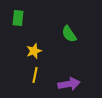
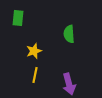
green semicircle: rotated 30 degrees clockwise
purple arrow: rotated 85 degrees clockwise
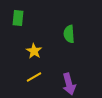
yellow star: rotated 21 degrees counterclockwise
yellow line: moved 1 px left, 2 px down; rotated 49 degrees clockwise
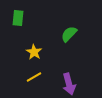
green semicircle: rotated 48 degrees clockwise
yellow star: moved 1 px down
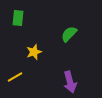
yellow star: rotated 21 degrees clockwise
yellow line: moved 19 px left
purple arrow: moved 1 px right, 2 px up
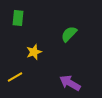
purple arrow: moved 1 px down; rotated 135 degrees clockwise
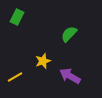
green rectangle: moved 1 px left, 1 px up; rotated 21 degrees clockwise
yellow star: moved 9 px right, 9 px down
purple arrow: moved 7 px up
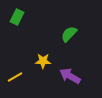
yellow star: rotated 21 degrees clockwise
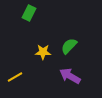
green rectangle: moved 12 px right, 4 px up
green semicircle: moved 12 px down
yellow star: moved 9 px up
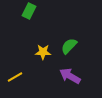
green rectangle: moved 2 px up
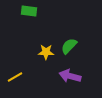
green rectangle: rotated 70 degrees clockwise
yellow star: moved 3 px right
purple arrow: rotated 15 degrees counterclockwise
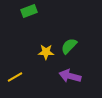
green rectangle: rotated 28 degrees counterclockwise
